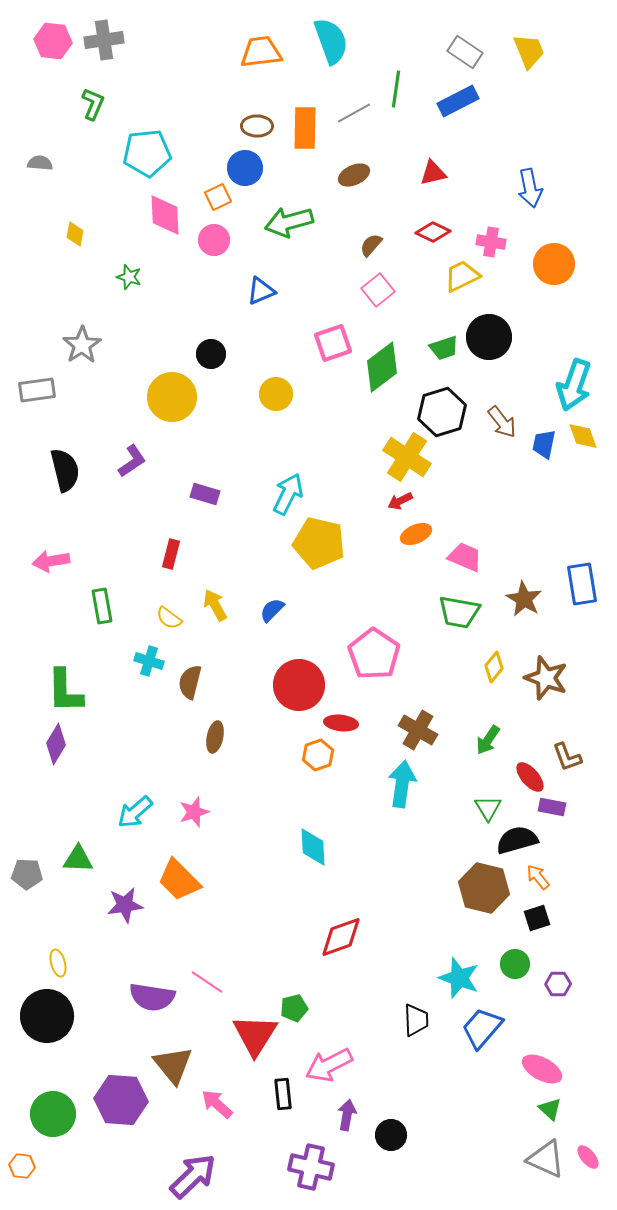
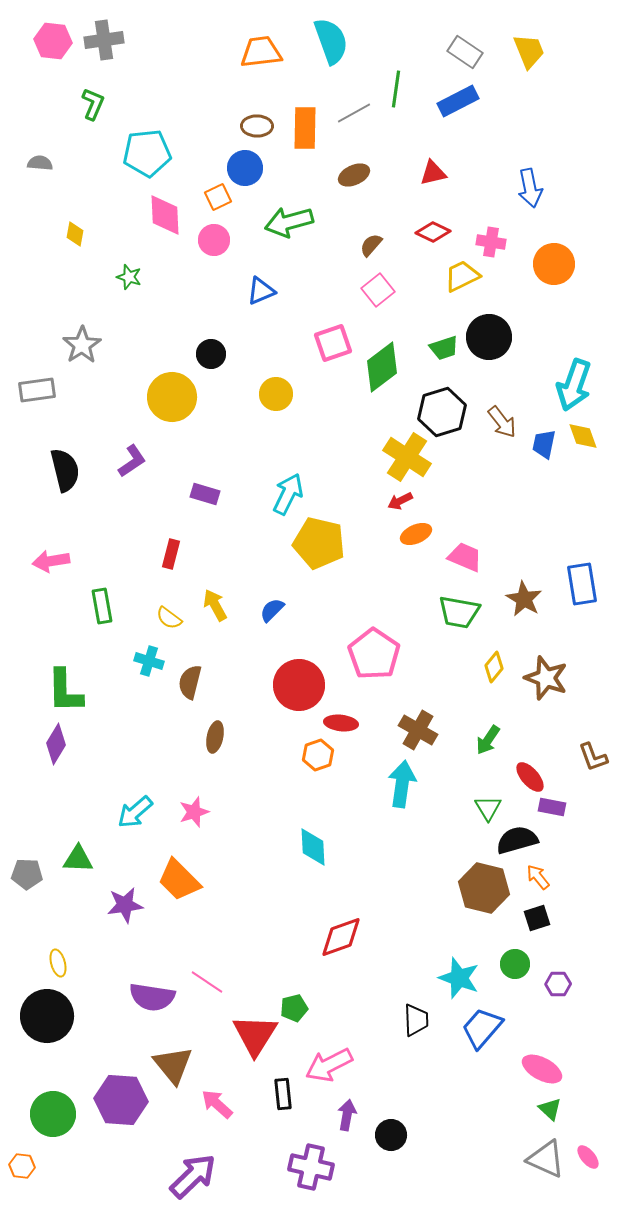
brown L-shape at (567, 757): moved 26 px right
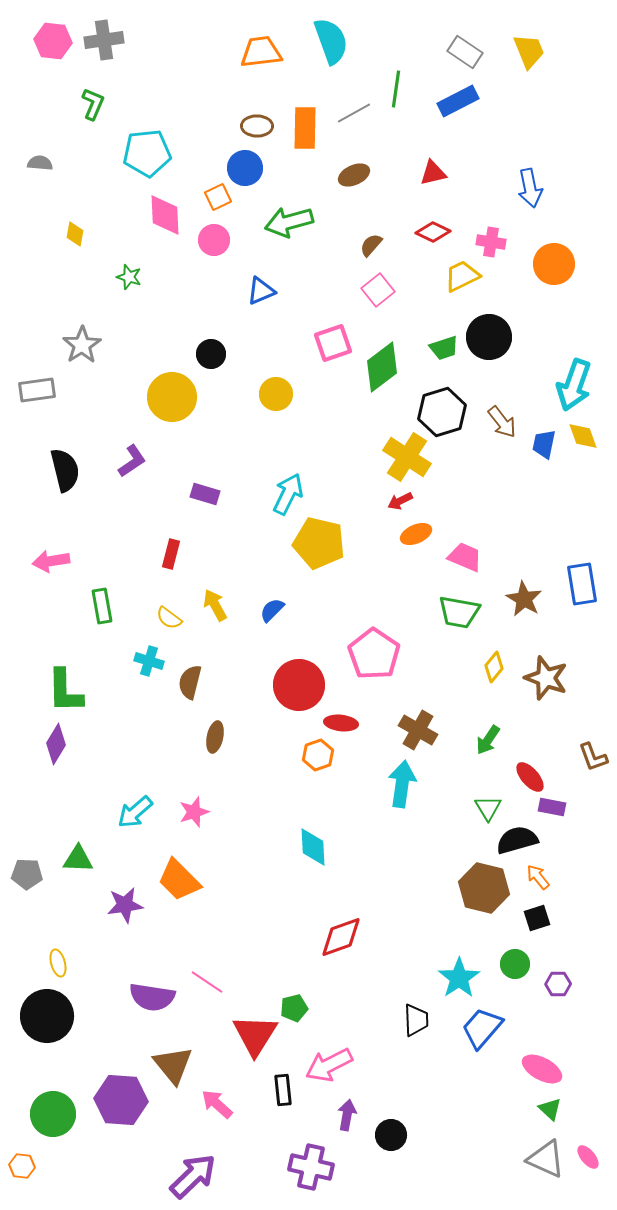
cyan star at (459, 978): rotated 18 degrees clockwise
black rectangle at (283, 1094): moved 4 px up
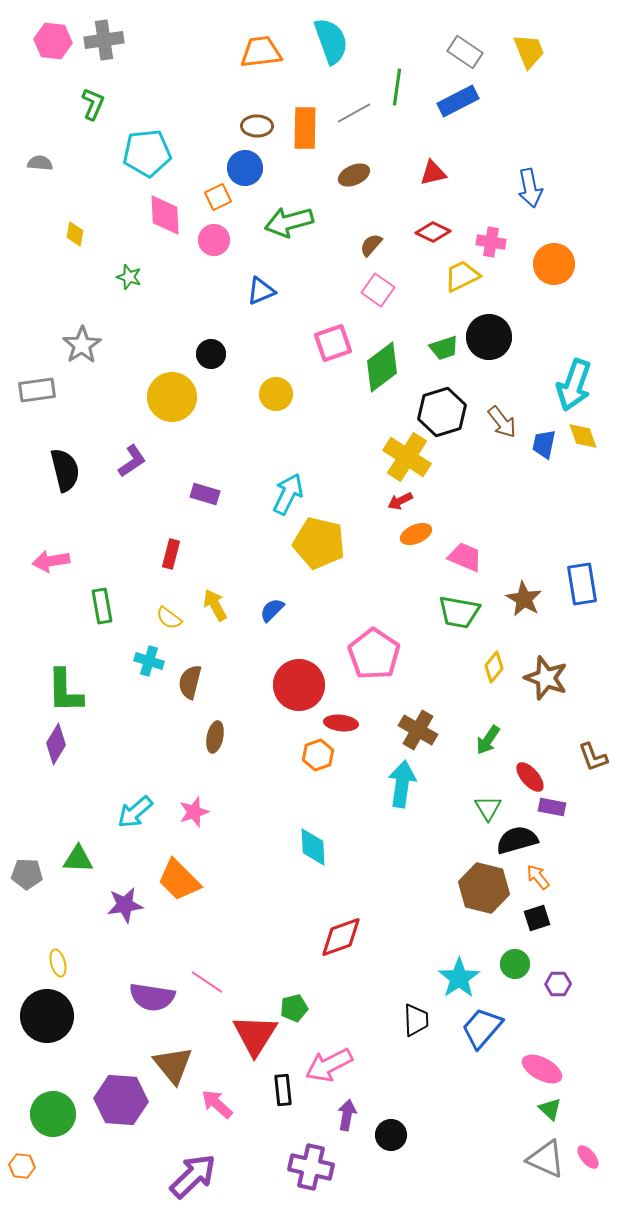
green line at (396, 89): moved 1 px right, 2 px up
pink square at (378, 290): rotated 16 degrees counterclockwise
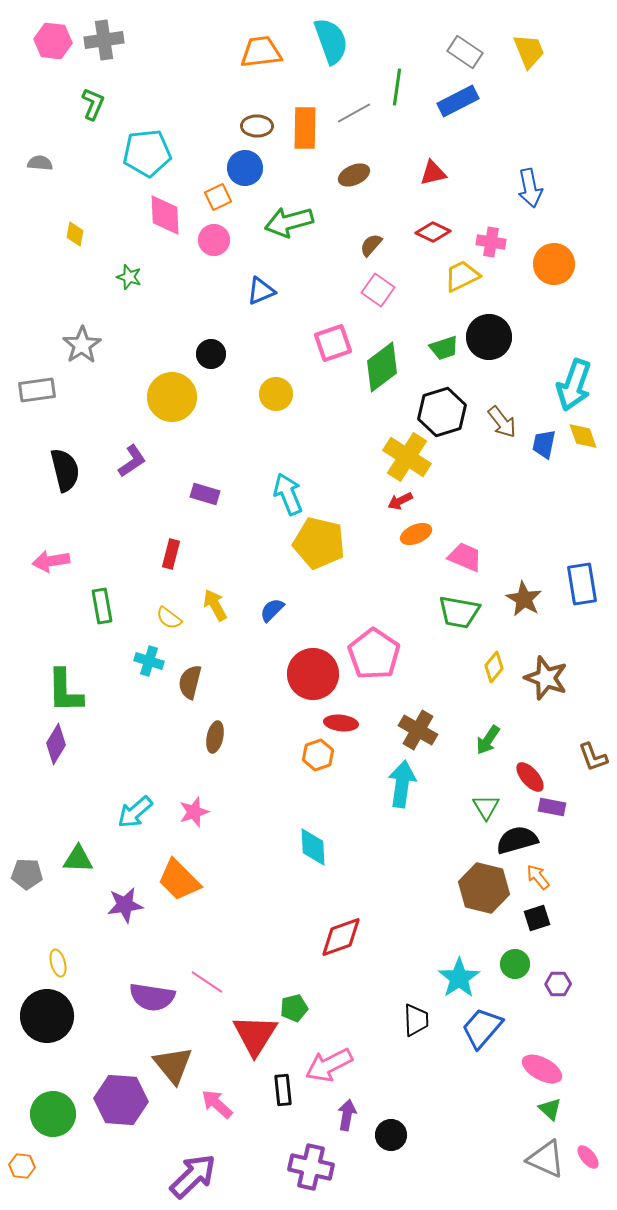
cyan arrow at (288, 494): rotated 48 degrees counterclockwise
red circle at (299, 685): moved 14 px right, 11 px up
green triangle at (488, 808): moved 2 px left, 1 px up
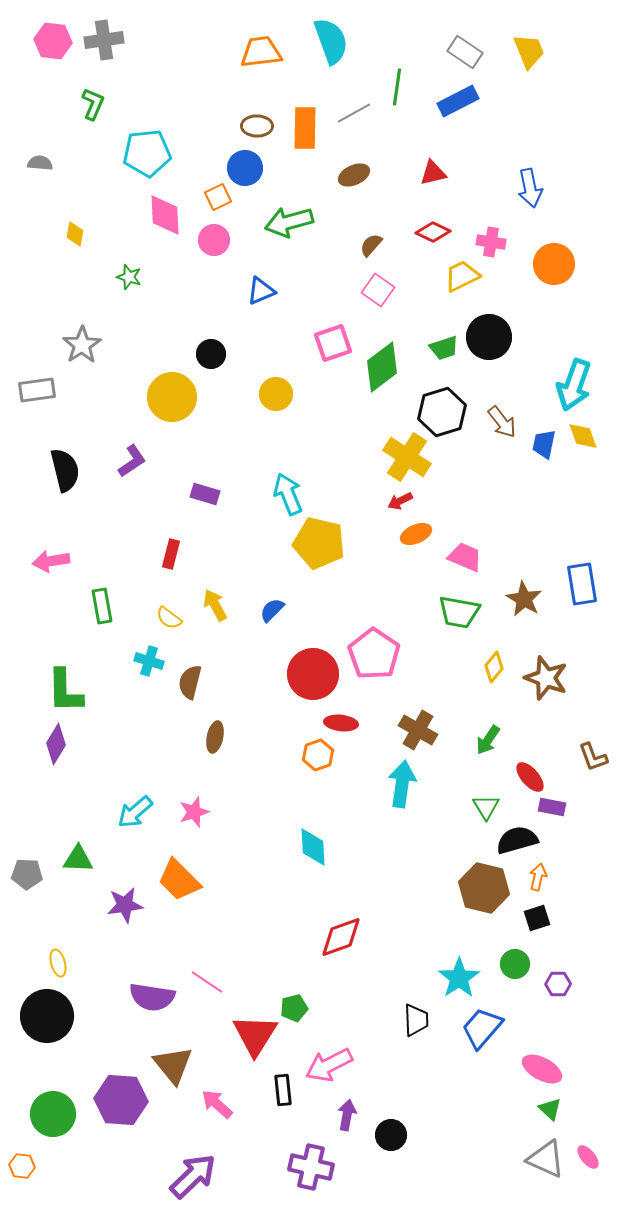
orange arrow at (538, 877): rotated 52 degrees clockwise
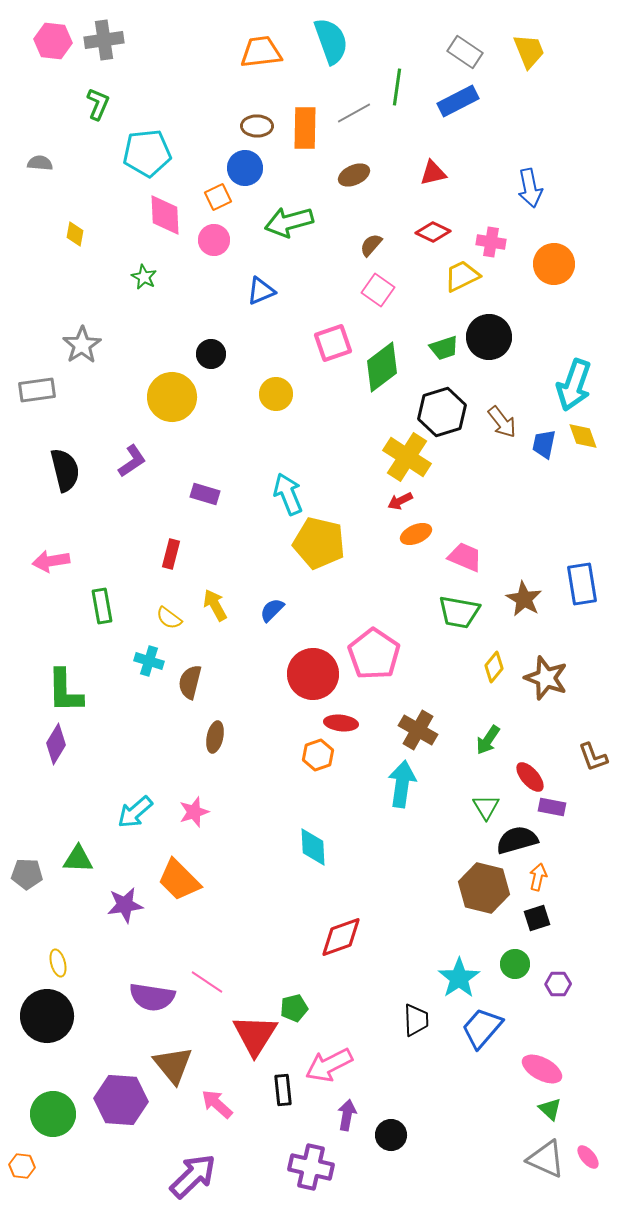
green L-shape at (93, 104): moved 5 px right
green star at (129, 277): moved 15 px right; rotated 10 degrees clockwise
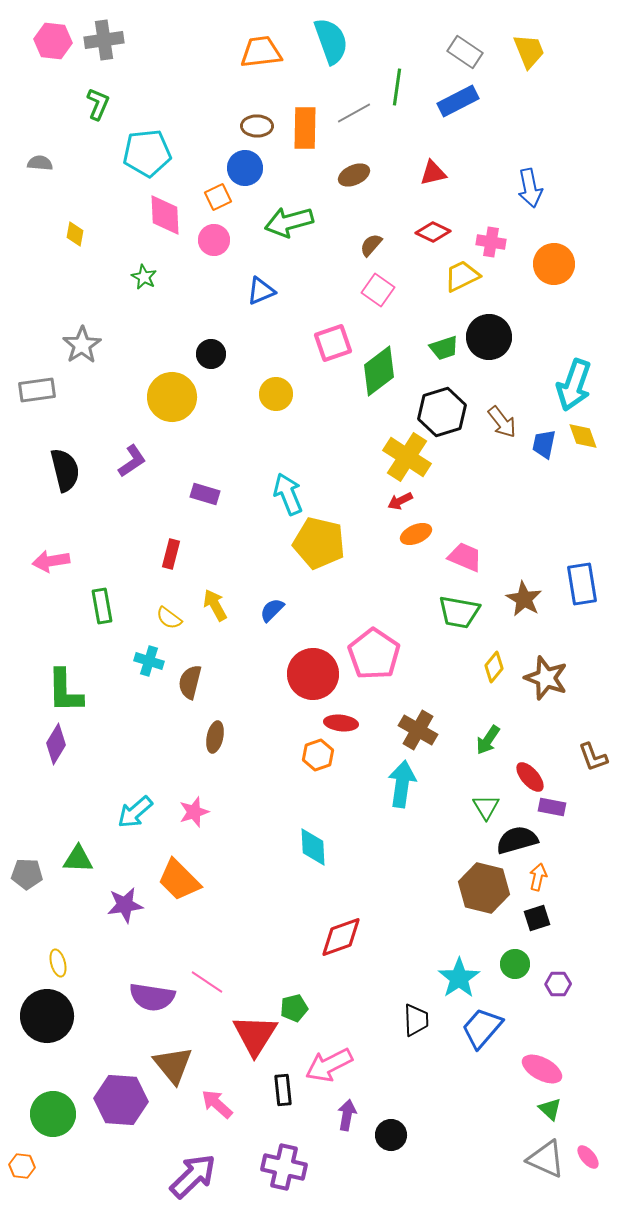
green diamond at (382, 367): moved 3 px left, 4 px down
purple cross at (311, 1167): moved 27 px left
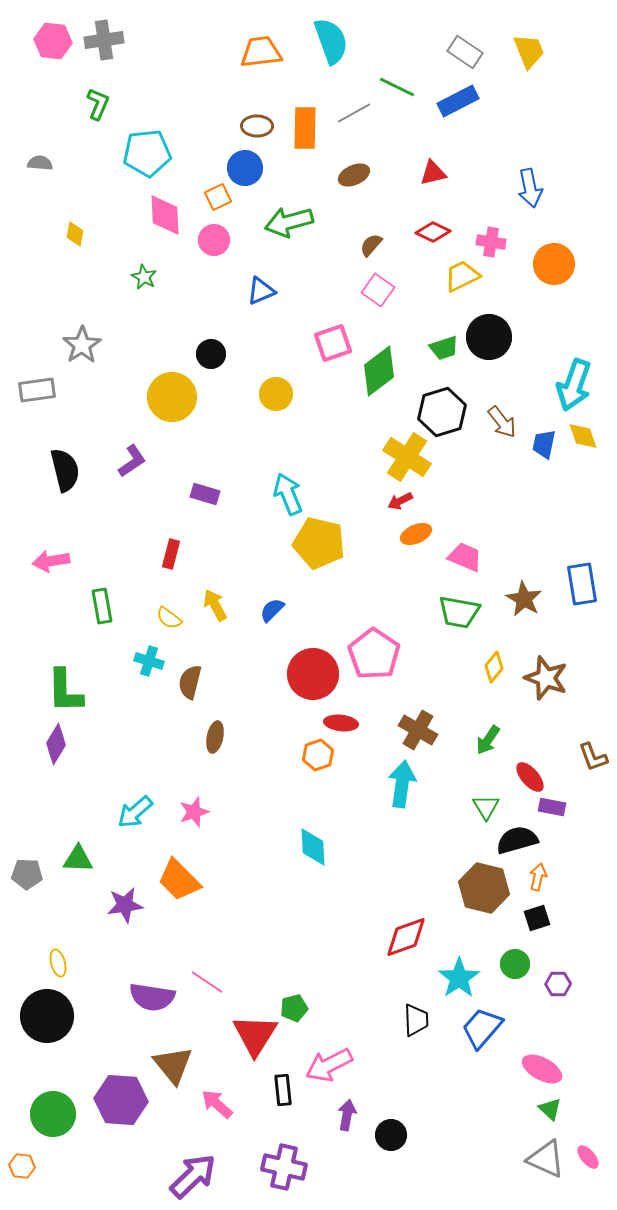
green line at (397, 87): rotated 72 degrees counterclockwise
red diamond at (341, 937): moved 65 px right
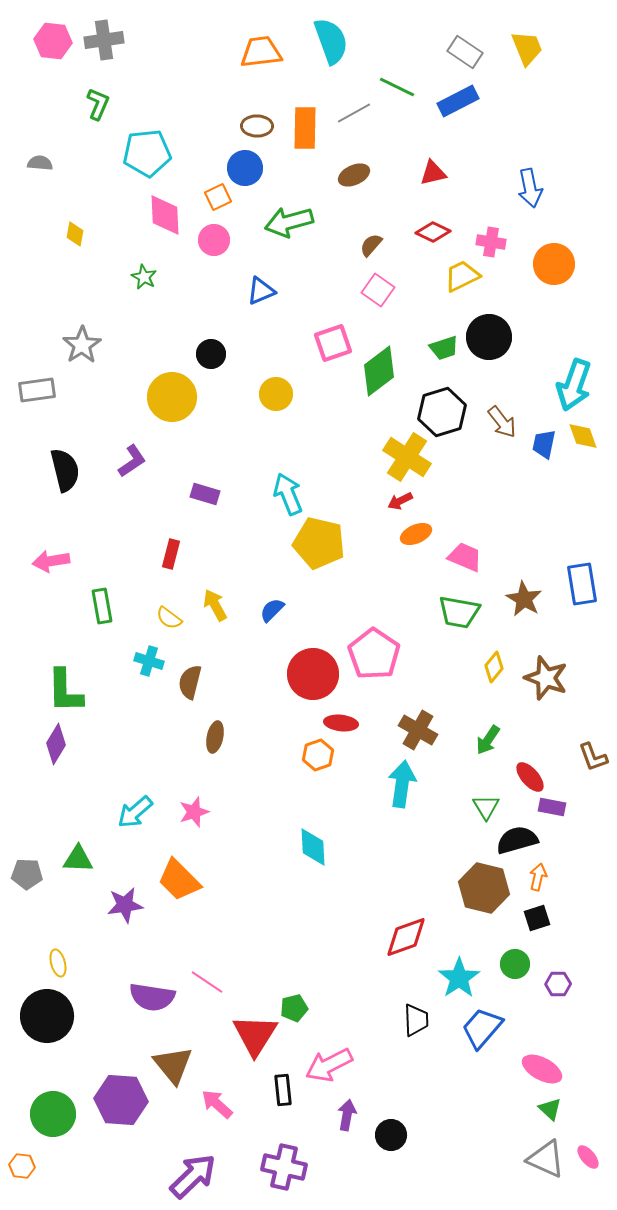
yellow trapezoid at (529, 51): moved 2 px left, 3 px up
